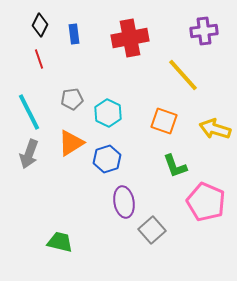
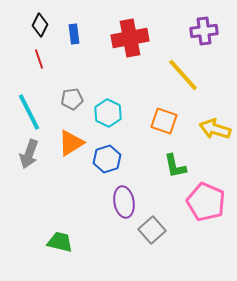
green L-shape: rotated 8 degrees clockwise
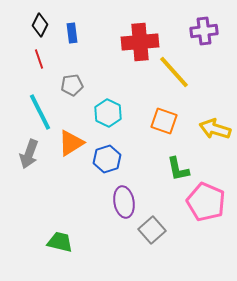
blue rectangle: moved 2 px left, 1 px up
red cross: moved 10 px right, 4 px down; rotated 6 degrees clockwise
yellow line: moved 9 px left, 3 px up
gray pentagon: moved 14 px up
cyan line: moved 11 px right
green L-shape: moved 3 px right, 3 px down
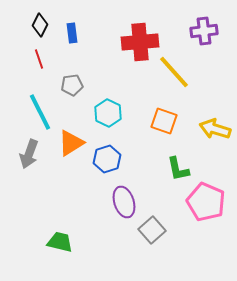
purple ellipse: rotated 8 degrees counterclockwise
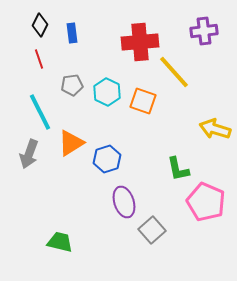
cyan hexagon: moved 1 px left, 21 px up
orange square: moved 21 px left, 20 px up
